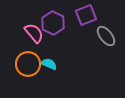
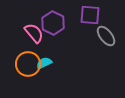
purple square: moved 4 px right; rotated 25 degrees clockwise
cyan semicircle: moved 5 px left, 1 px up; rotated 49 degrees counterclockwise
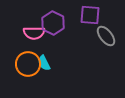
pink semicircle: rotated 130 degrees clockwise
cyan semicircle: rotated 91 degrees counterclockwise
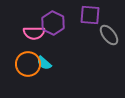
gray ellipse: moved 3 px right, 1 px up
cyan semicircle: rotated 21 degrees counterclockwise
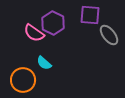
pink semicircle: rotated 35 degrees clockwise
orange circle: moved 5 px left, 16 px down
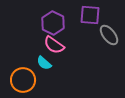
pink semicircle: moved 20 px right, 12 px down
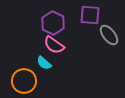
orange circle: moved 1 px right, 1 px down
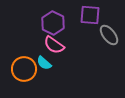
orange circle: moved 12 px up
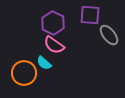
orange circle: moved 4 px down
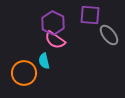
pink semicircle: moved 1 px right, 5 px up
cyan semicircle: moved 2 px up; rotated 35 degrees clockwise
